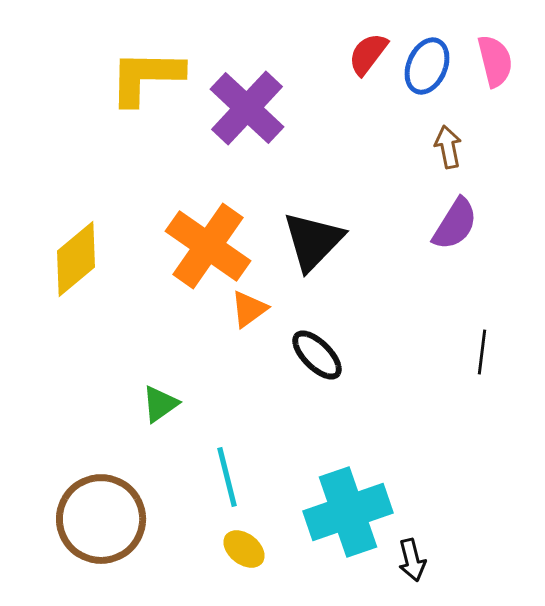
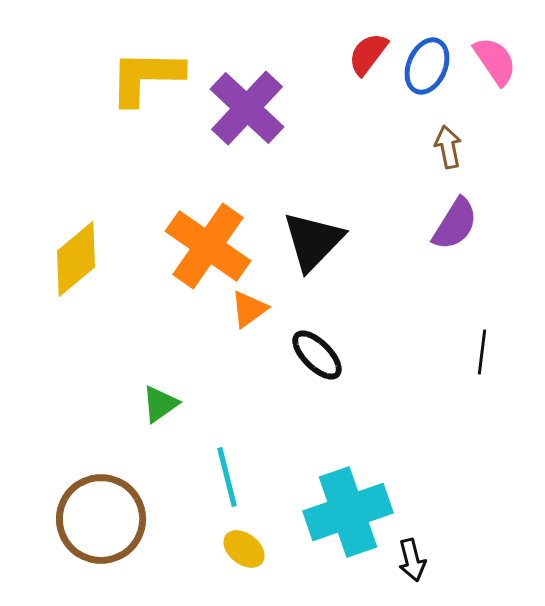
pink semicircle: rotated 20 degrees counterclockwise
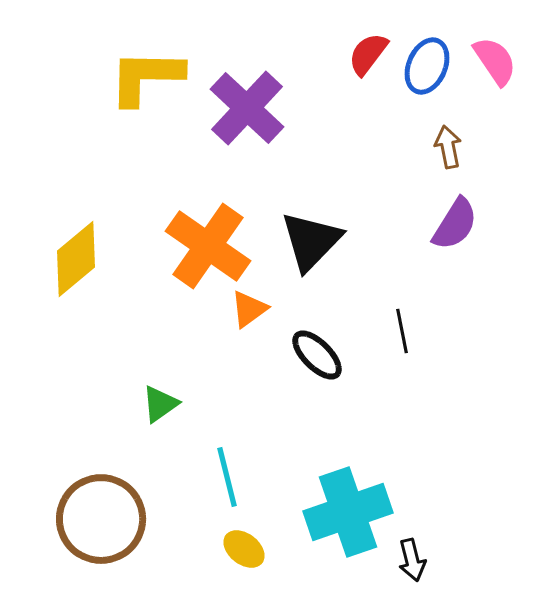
black triangle: moved 2 px left
black line: moved 80 px left, 21 px up; rotated 18 degrees counterclockwise
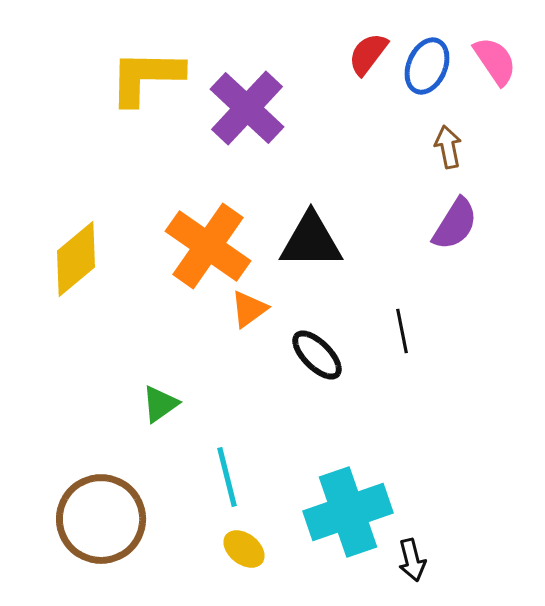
black triangle: rotated 46 degrees clockwise
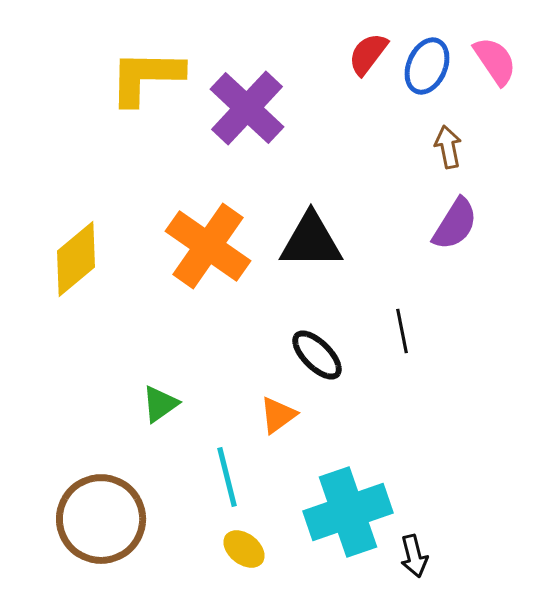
orange triangle: moved 29 px right, 106 px down
black arrow: moved 2 px right, 4 px up
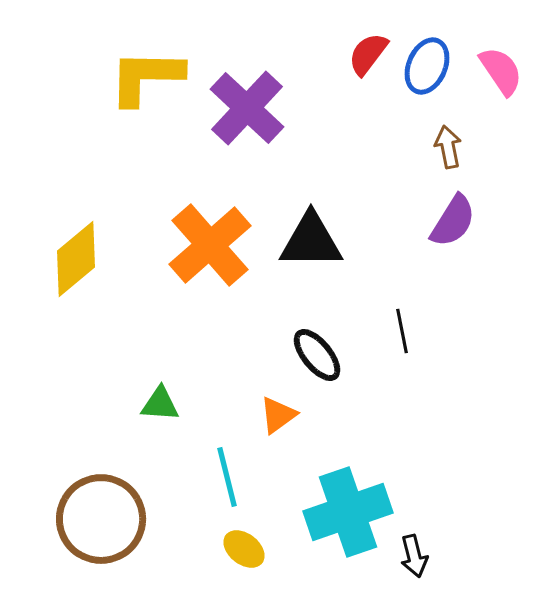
pink semicircle: moved 6 px right, 10 px down
purple semicircle: moved 2 px left, 3 px up
orange cross: moved 2 px right, 1 px up; rotated 14 degrees clockwise
black ellipse: rotated 6 degrees clockwise
green triangle: rotated 39 degrees clockwise
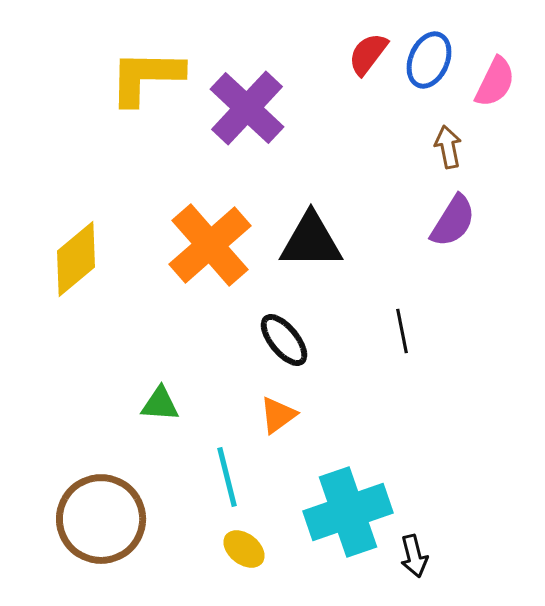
blue ellipse: moved 2 px right, 6 px up
pink semicircle: moved 6 px left, 11 px down; rotated 60 degrees clockwise
black ellipse: moved 33 px left, 15 px up
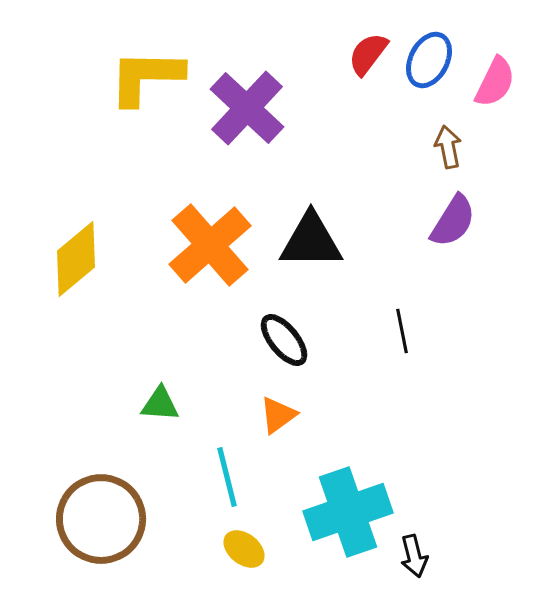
blue ellipse: rotated 4 degrees clockwise
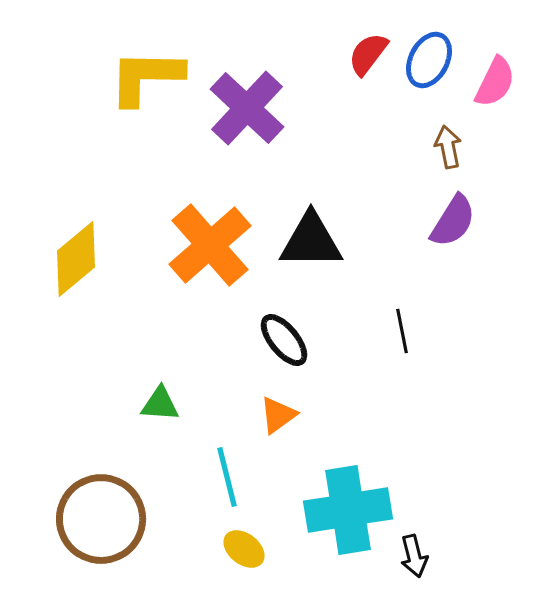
cyan cross: moved 2 px up; rotated 10 degrees clockwise
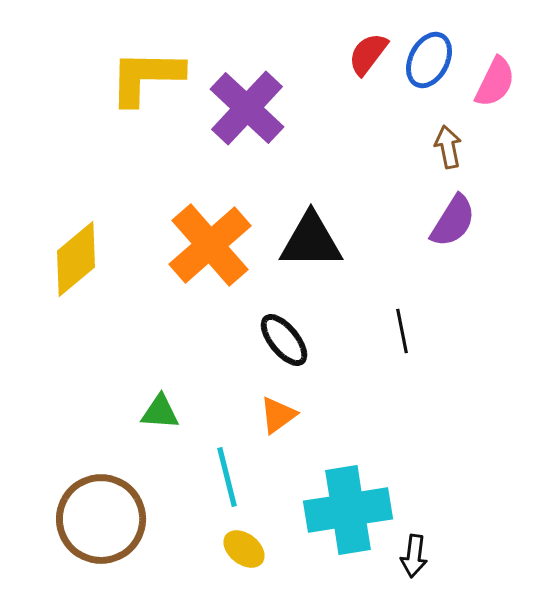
green triangle: moved 8 px down
black arrow: rotated 21 degrees clockwise
